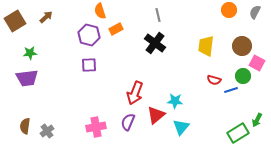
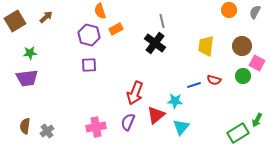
gray line: moved 4 px right, 6 px down
blue line: moved 37 px left, 5 px up
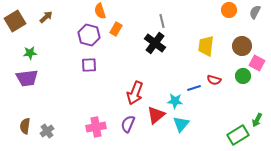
orange rectangle: rotated 32 degrees counterclockwise
blue line: moved 3 px down
purple semicircle: moved 2 px down
cyan triangle: moved 3 px up
green rectangle: moved 2 px down
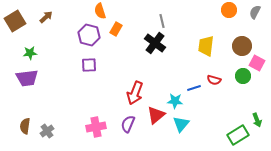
green arrow: rotated 48 degrees counterclockwise
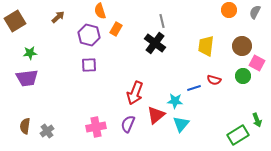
brown arrow: moved 12 px right
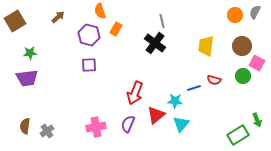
orange circle: moved 6 px right, 5 px down
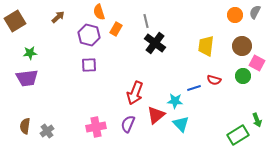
orange semicircle: moved 1 px left, 1 px down
gray line: moved 16 px left
cyan triangle: rotated 24 degrees counterclockwise
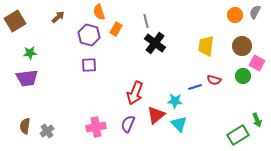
blue line: moved 1 px right, 1 px up
cyan triangle: moved 2 px left
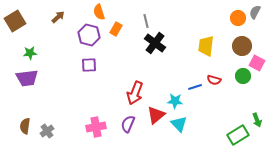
orange circle: moved 3 px right, 3 px down
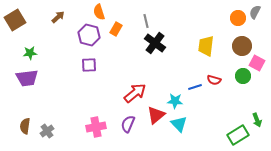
brown square: moved 1 px up
red arrow: rotated 150 degrees counterclockwise
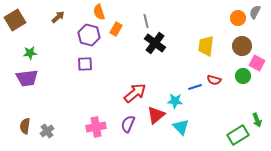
purple square: moved 4 px left, 1 px up
cyan triangle: moved 2 px right, 3 px down
